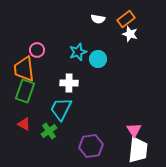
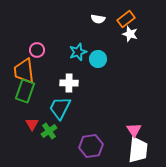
orange trapezoid: moved 2 px down
cyan trapezoid: moved 1 px left, 1 px up
red triangle: moved 8 px right; rotated 32 degrees clockwise
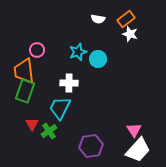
white trapezoid: rotated 36 degrees clockwise
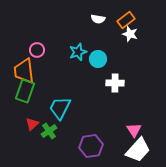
orange rectangle: moved 1 px down
white cross: moved 46 px right
red triangle: rotated 16 degrees clockwise
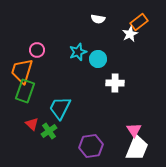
orange rectangle: moved 13 px right, 2 px down
white star: rotated 28 degrees clockwise
orange trapezoid: moved 2 px left; rotated 24 degrees clockwise
red triangle: rotated 32 degrees counterclockwise
white trapezoid: moved 1 px left, 2 px up; rotated 20 degrees counterclockwise
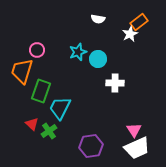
green rectangle: moved 16 px right
white trapezoid: rotated 44 degrees clockwise
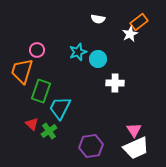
white trapezoid: moved 1 px left
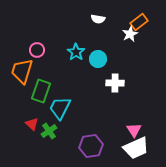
cyan star: moved 2 px left; rotated 18 degrees counterclockwise
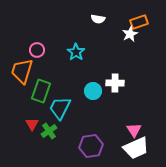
orange rectangle: rotated 18 degrees clockwise
cyan circle: moved 5 px left, 32 px down
red triangle: rotated 16 degrees clockwise
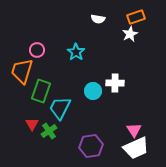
orange rectangle: moved 3 px left, 5 px up
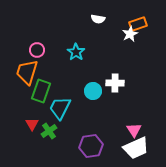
orange rectangle: moved 2 px right, 7 px down
orange trapezoid: moved 5 px right, 1 px down
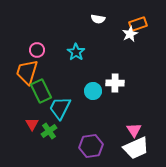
green rectangle: rotated 45 degrees counterclockwise
